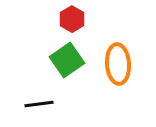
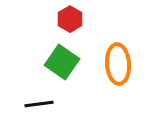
red hexagon: moved 2 px left
green square: moved 5 px left, 2 px down; rotated 20 degrees counterclockwise
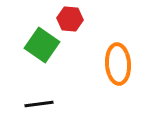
red hexagon: rotated 25 degrees counterclockwise
green square: moved 20 px left, 17 px up
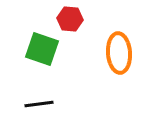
green square: moved 4 px down; rotated 16 degrees counterclockwise
orange ellipse: moved 1 px right, 11 px up
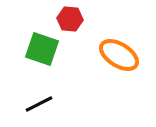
orange ellipse: moved 2 px down; rotated 54 degrees counterclockwise
black line: rotated 20 degrees counterclockwise
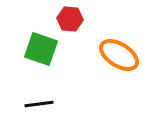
green square: moved 1 px left
black line: rotated 20 degrees clockwise
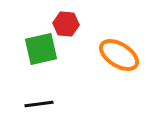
red hexagon: moved 4 px left, 5 px down
green square: rotated 32 degrees counterclockwise
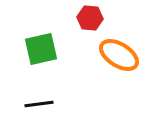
red hexagon: moved 24 px right, 6 px up
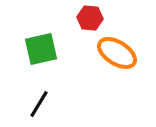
orange ellipse: moved 2 px left, 2 px up
black line: rotated 52 degrees counterclockwise
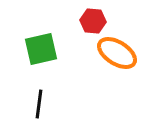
red hexagon: moved 3 px right, 3 px down
black line: rotated 24 degrees counterclockwise
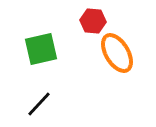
orange ellipse: rotated 27 degrees clockwise
black line: rotated 36 degrees clockwise
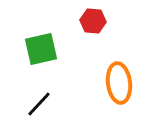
orange ellipse: moved 2 px right, 30 px down; rotated 24 degrees clockwise
